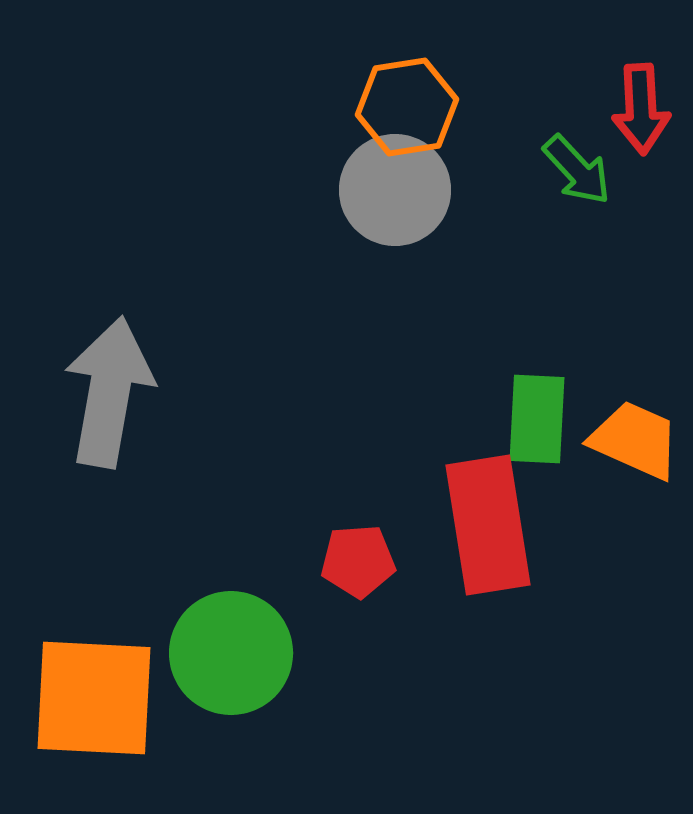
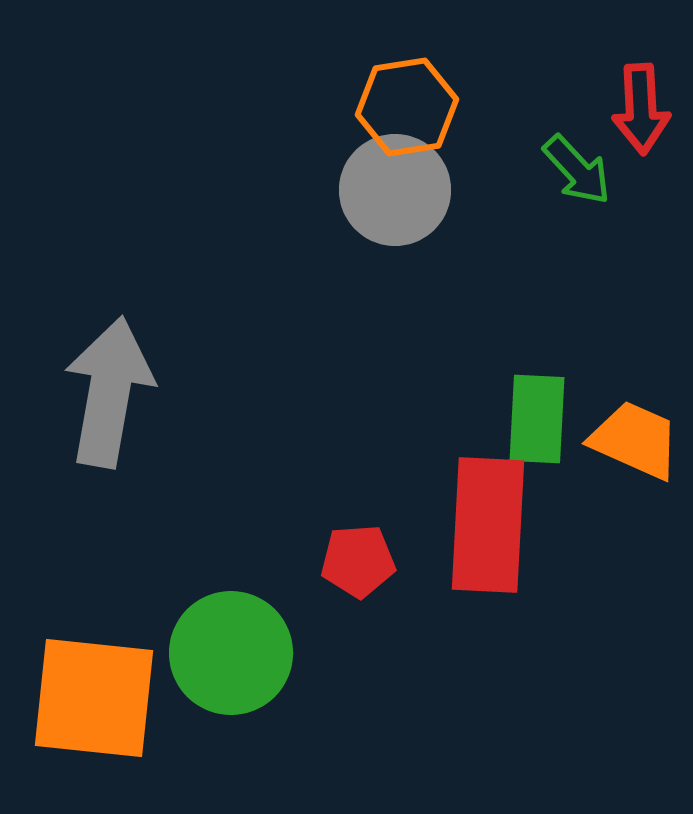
red rectangle: rotated 12 degrees clockwise
orange square: rotated 3 degrees clockwise
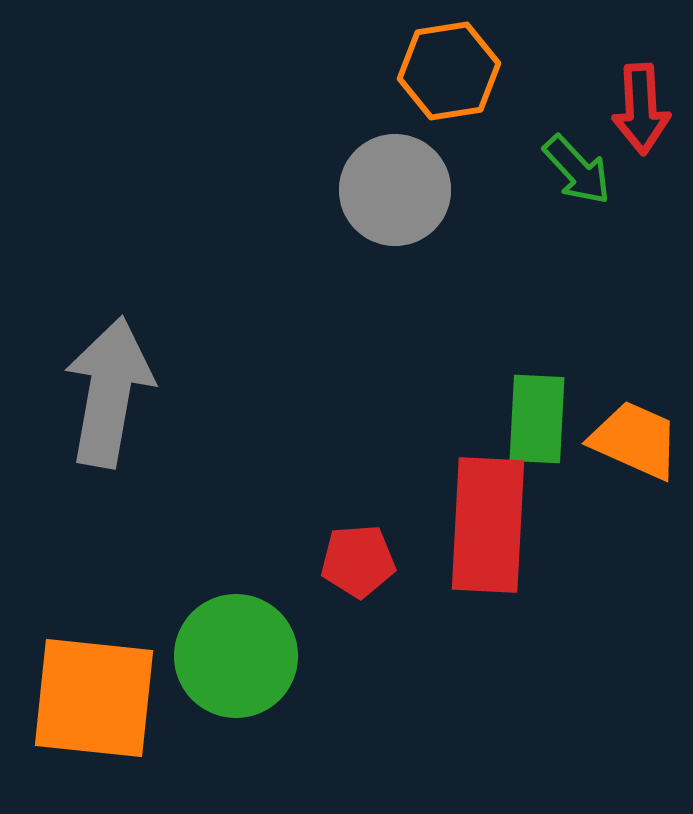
orange hexagon: moved 42 px right, 36 px up
green circle: moved 5 px right, 3 px down
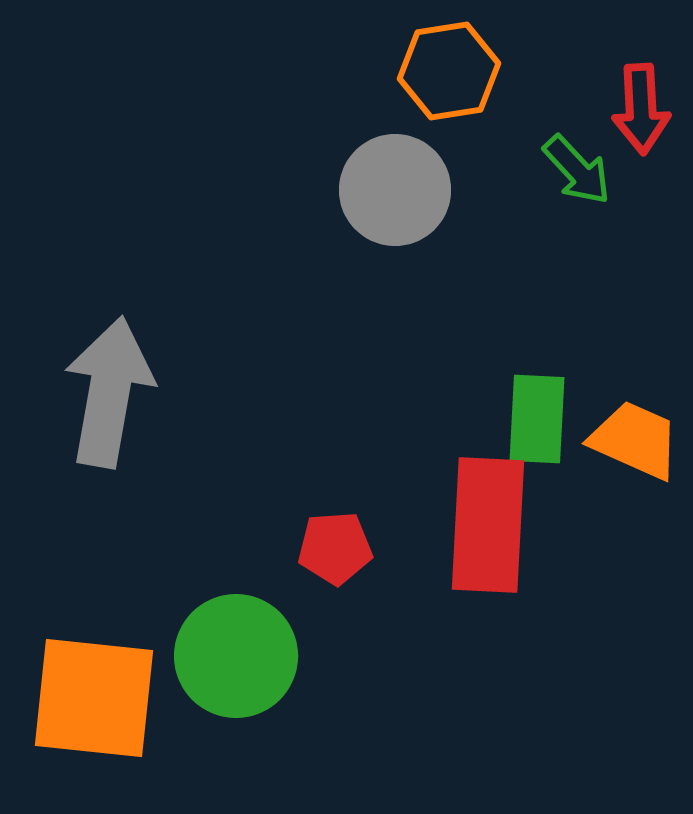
red pentagon: moved 23 px left, 13 px up
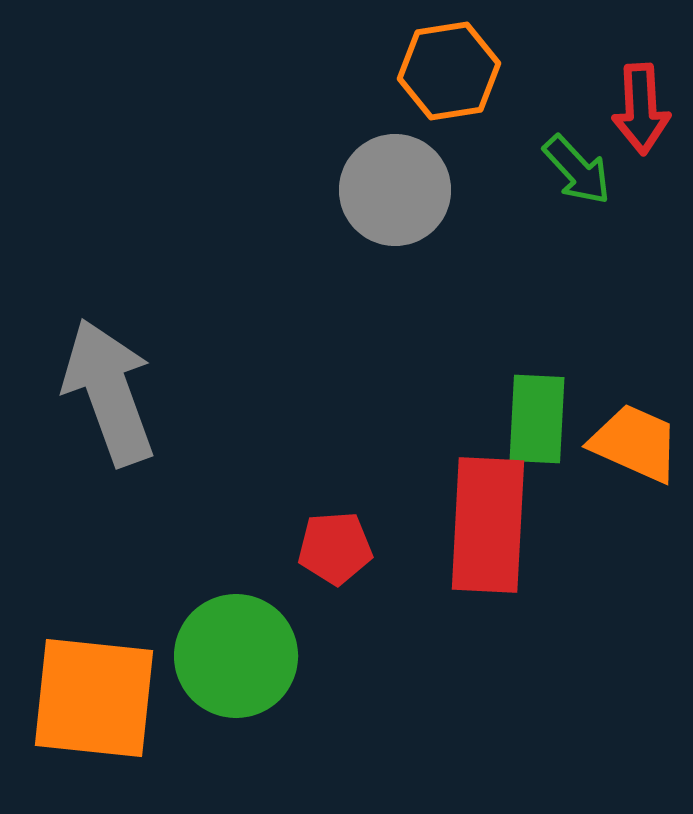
gray arrow: rotated 30 degrees counterclockwise
orange trapezoid: moved 3 px down
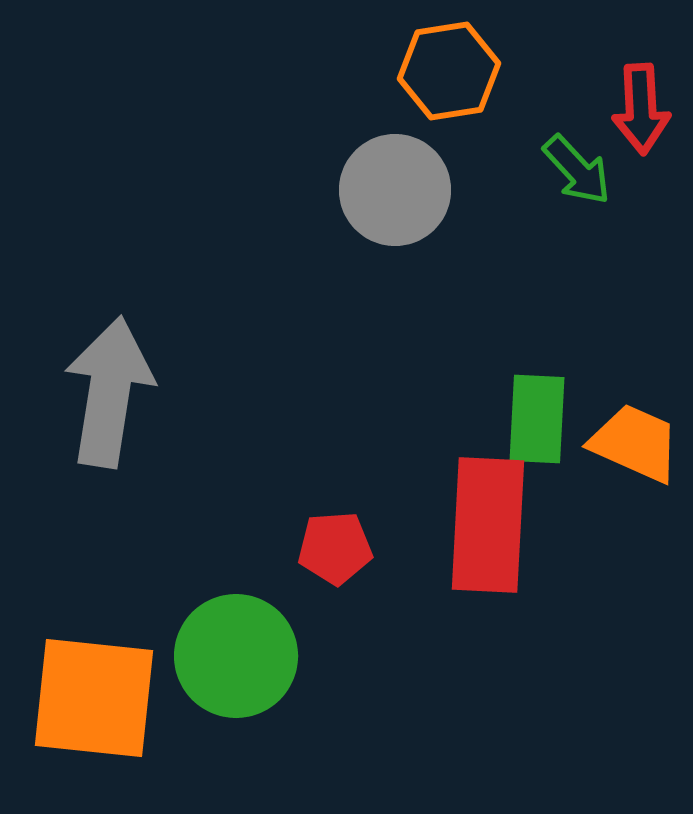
gray arrow: rotated 29 degrees clockwise
